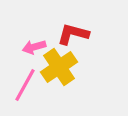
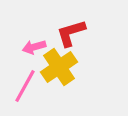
red L-shape: moved 2 px left, 1 px up; rotated 32 degrees counterclockwise
pink line: moved 1 px down
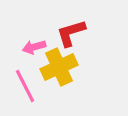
yellow cross: rotated 9 degrees clockwise
pink line: rotated 56 degrees counterclockwise
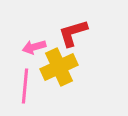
red L-shape: moved 2 px right
pink line: rotated 32 degrees clockwise
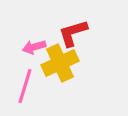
yellow cross: moved 1 px right, 4 px up
pink line: rotated 12 degrees clockwise
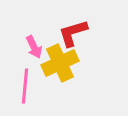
pink arrow: rotated 100 degrees counterclockwise
pink line: rotated 12 degrees counterclockwise
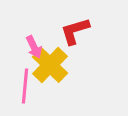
red L-shape: moved 2 px right, 2 px up
yellow cross: moved 10 px left, 2 px down; rotated 21 degrees counterclockwise
